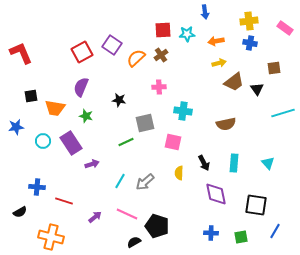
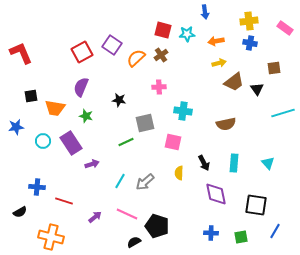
red square at (163, 30): rotated 18 degrees clockwise
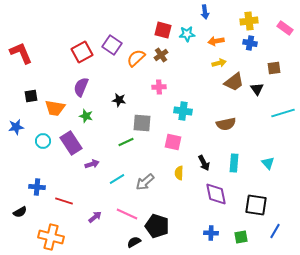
gray square at (145, 123): moved 3 px left; rotated 18 degrees clockwise
cyan line at (120, 181): moved 3 px left, 2 px up; rotated 28 degrees clockwise
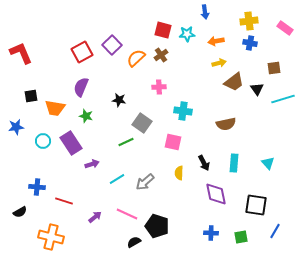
purple square at (112, 45): rotated 12 degrees clockwise
cyan line at (283, 113): moved 14 px up
gray square at (142, 123): rotated 30 degrees clockwise
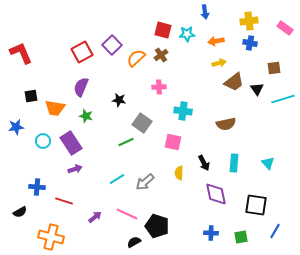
purple arrow at (92, 164): moved 17 px left, 5 px down
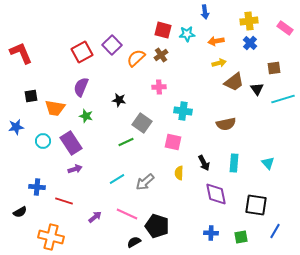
blue cross at (250, 43): rotated 32 degrees clockwise
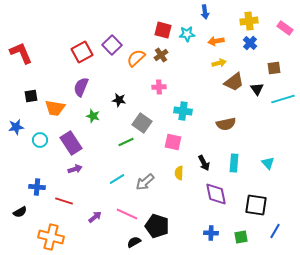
green star at (86, 116): moved 7 px right
cyan circle at (43, 141): moved 3 px left, 1 px up
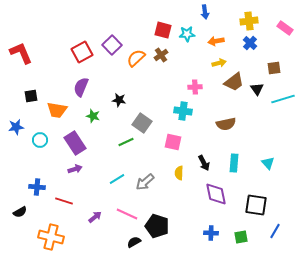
pink cross at (159, 87): moved 36 px right
orange trapezoid at (55, 108): moved 2 px right, 2 px down
purple rectangle at (71, 143): moved 4 px right
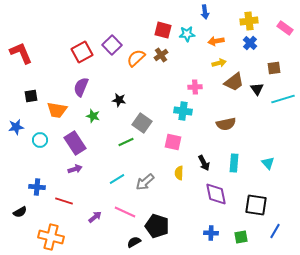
pink line at (127, 214): moved 2 px left, 2 px up
